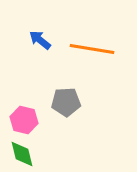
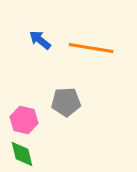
orange line: moved 1 px left, 1 px up
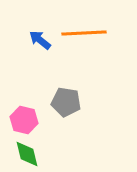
orange line: moved 7 px left, 15 px up; rotated 12 degrees counterclockwise
gray pentagon: rotated 12 degrees clockwise
green diamond: moved 5 px right
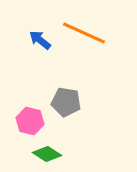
orange line: rotated 27 degrees clockwise
pink hexagon: moved 6 px right, 1 px down
green diamond: moved 20 px right; rotated 44 degrees counterclockwise
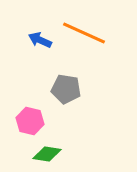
blue arrow: rotated 15 degrees counterclockwise
gray pentagon: moved 13 px up
green diamond: rotated 24 degrees counterclockwise
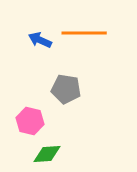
orange line: rotated 24 degrees counterclockwise
green diamond: rotated 12 degrees counterclockwise
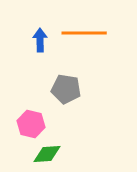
blue arrow: rotated 65 degrees clockwise
pink hexagon: moved 1 px right, 3 px down
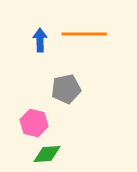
orange line: moved 1 px down
gray pentagon: rotated 20 degrees counterclockwise
pink hexagon: moved 3 px right, 1 px up
